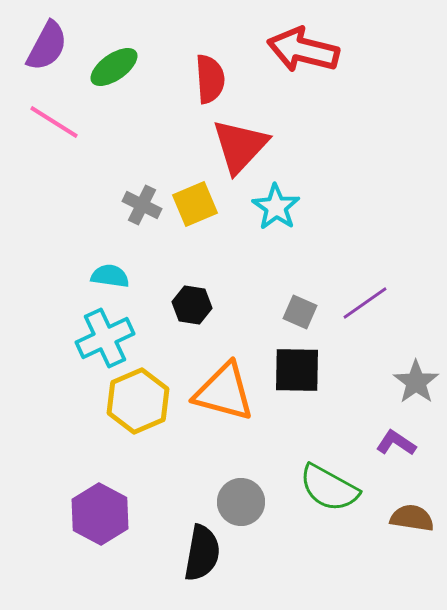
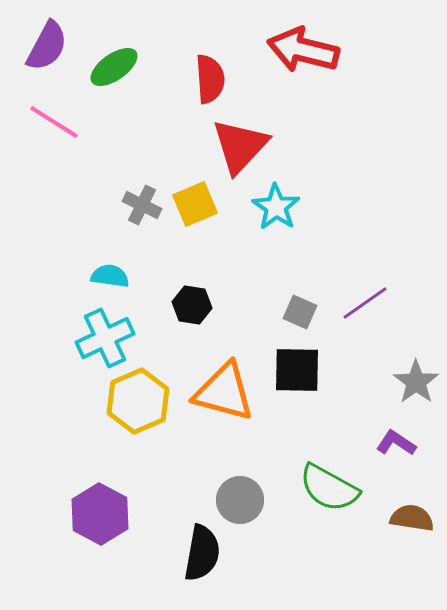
gray circle: moved 1 px left, 2 px up
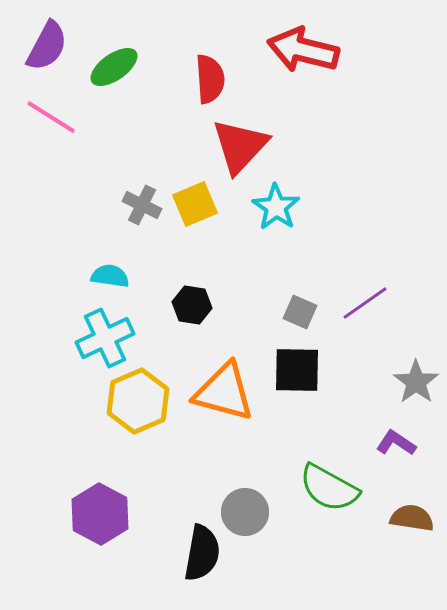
pink line: moved 3 px left, 5 px up
gray circle: moved 5 px right, 12 px down
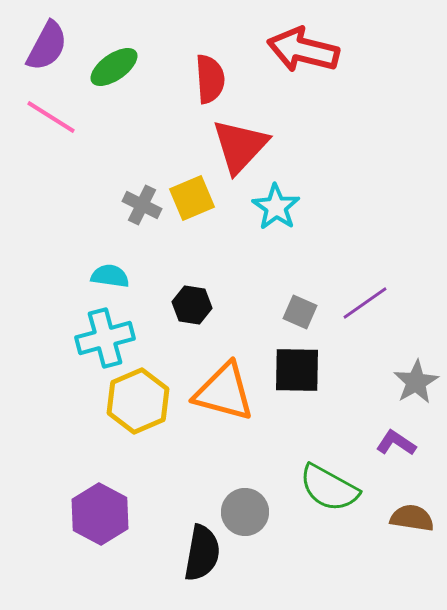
yellow square: moved 3 px left, 6 px up
cyan cross: rotated 10 degrees clockwise
gray star: rotated 6 degrees clockwise
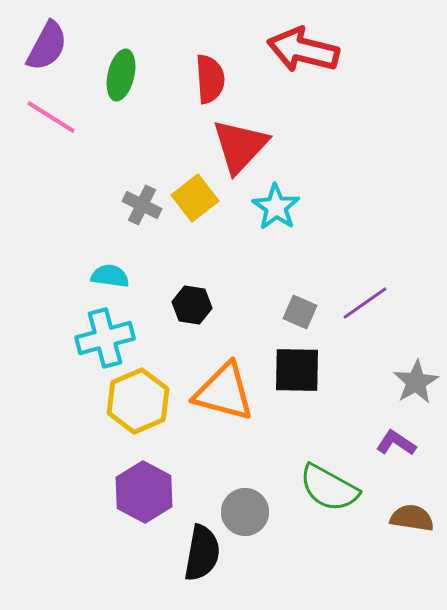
green ellipse: moved 7 px right, 8 px down; rotated 42 degrees counterclockwise
yellow square: moved 3 px right; rotated 15 degrees counterclockwise
purple hexagon: moved 44 px right, 22 px up
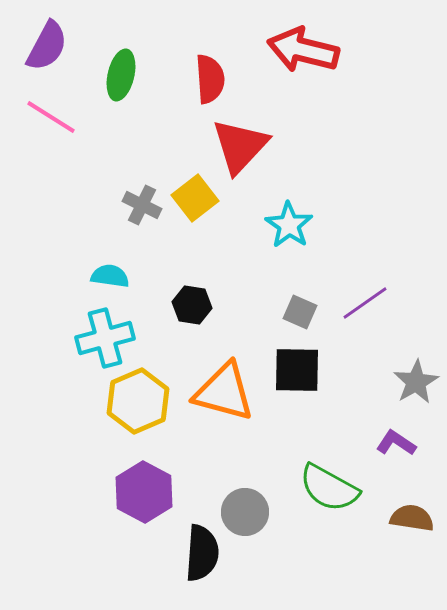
cyan star: moved 13 px right, 18 px down
black semicircle: rotated 6 degrees counterclockwise
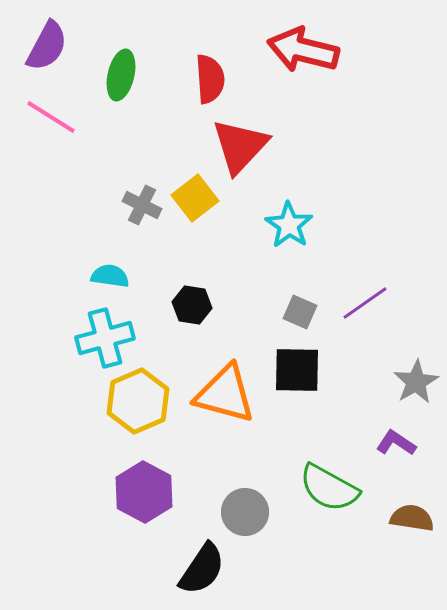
orange triangle: moved 1 px right, 2 px down
black semicircle: moved 16 px down; rotated 30 degrees clockwise
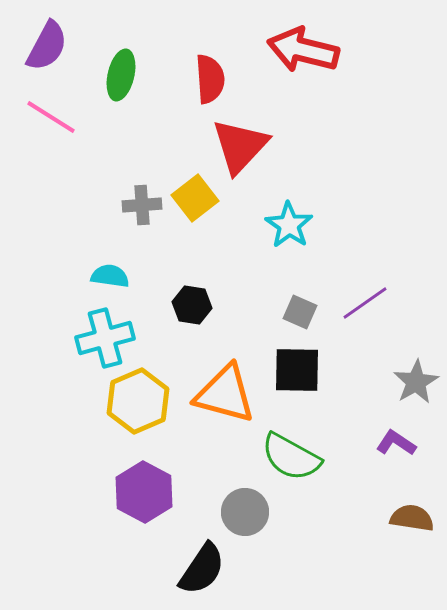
gray cross: rotated 30 degrees counterclockwise
green semicircle: moved 38 px left, 31 px up
